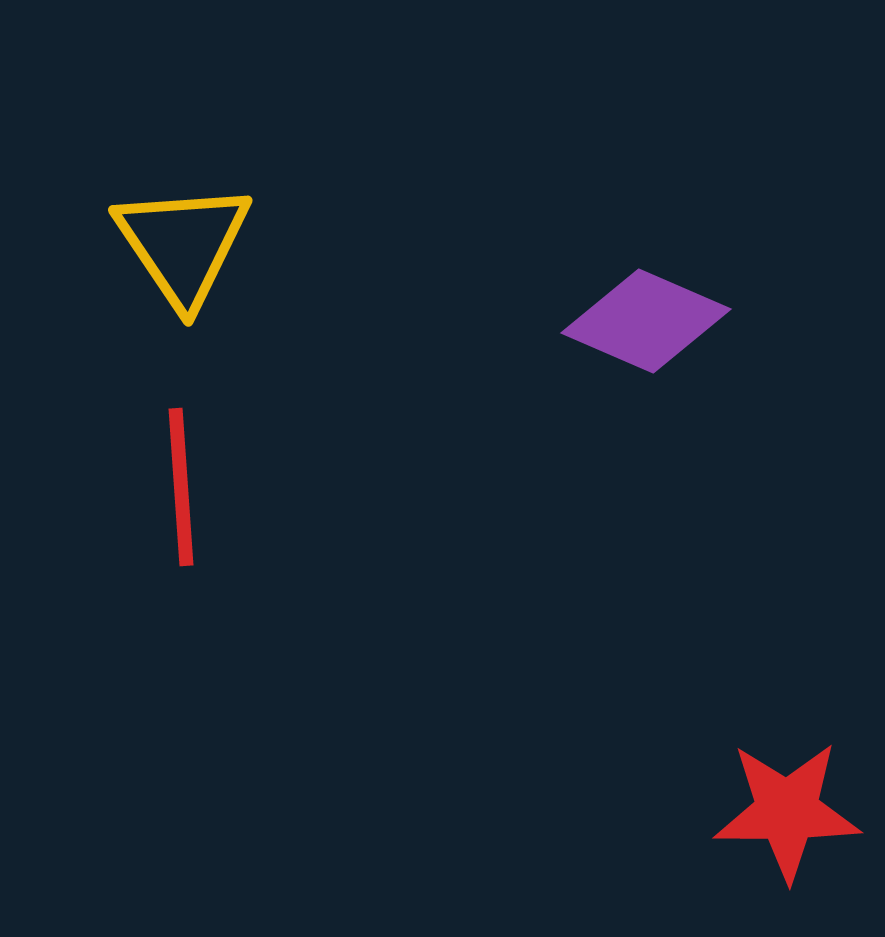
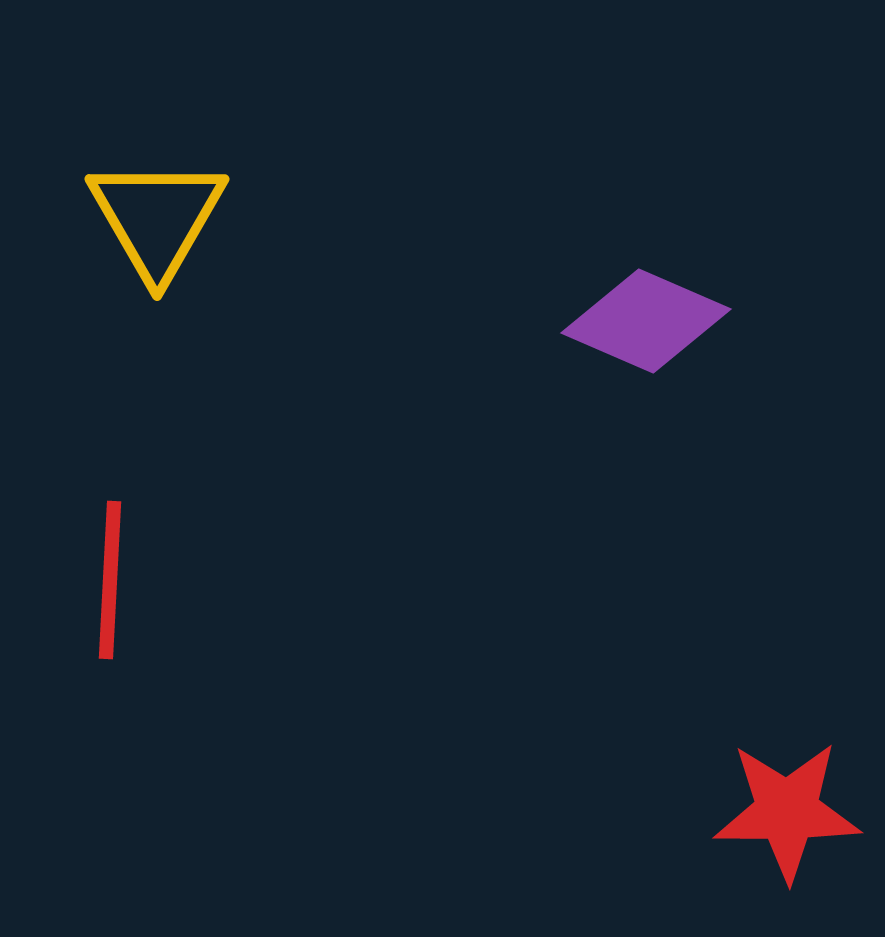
yellow triangle: moved 26 px left, 26 px up; rotated 4 degrees clockwise
red line: moved 71 px left, 93 px down; rotated 7 degrees clockwise
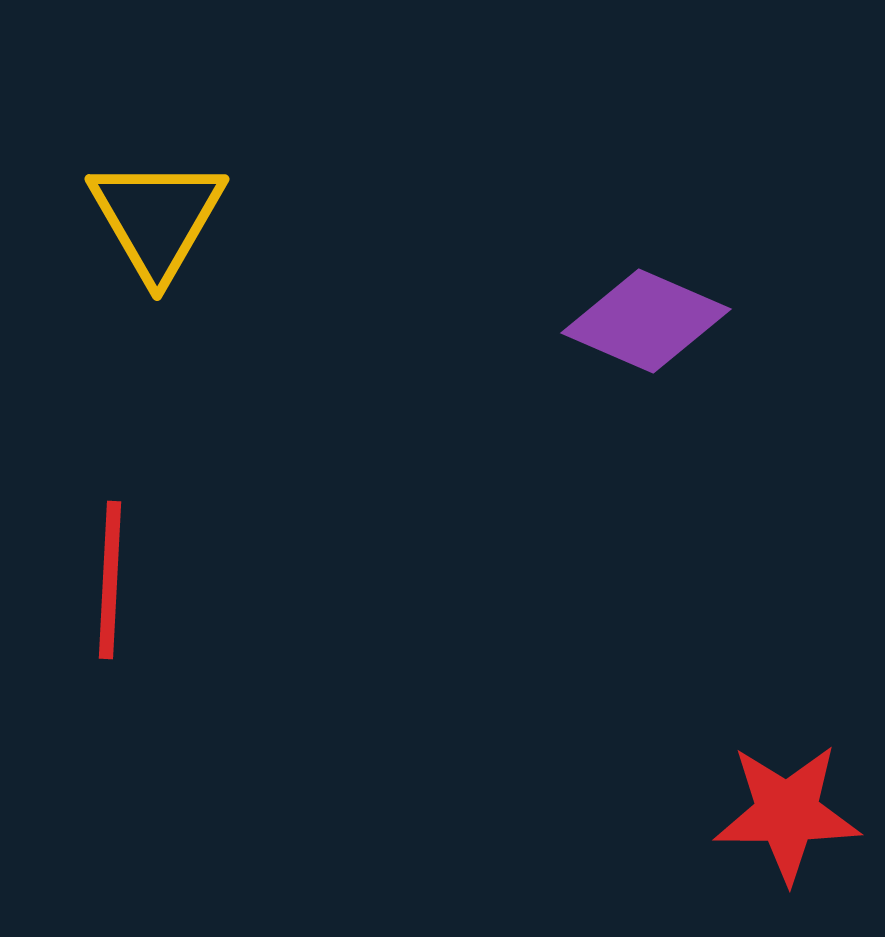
red star: moved 2 px down
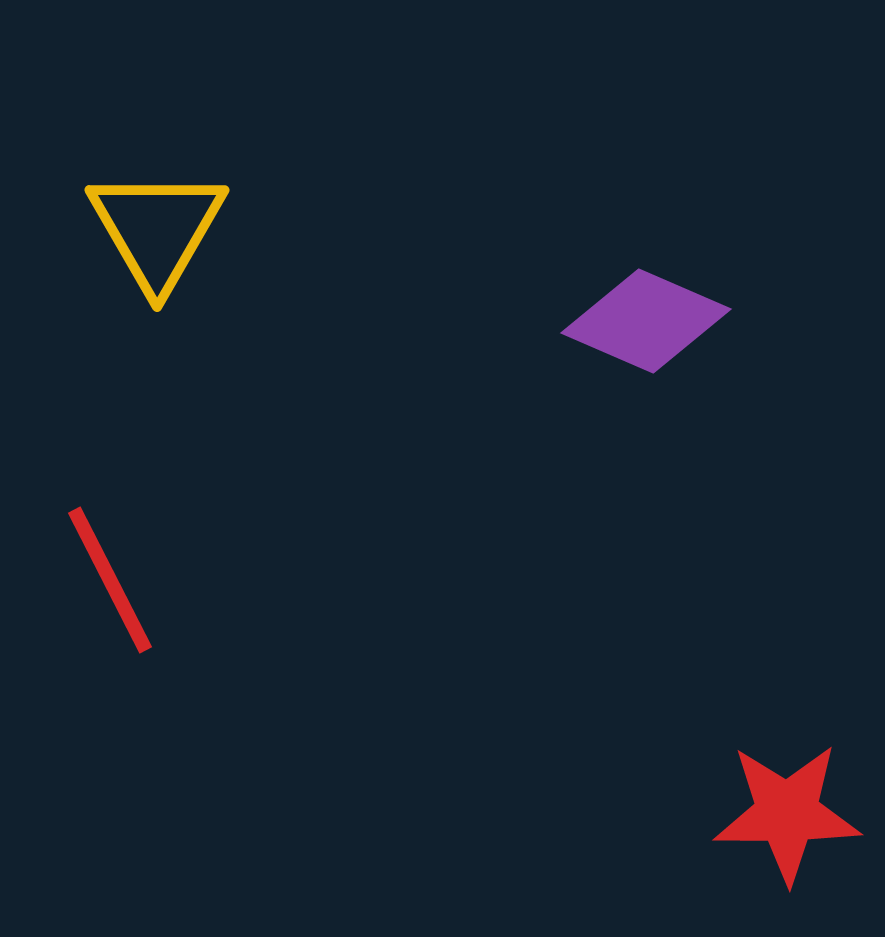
yellow triangle: moved 11 px down
red line: rotated 30 degrees counterclockwise
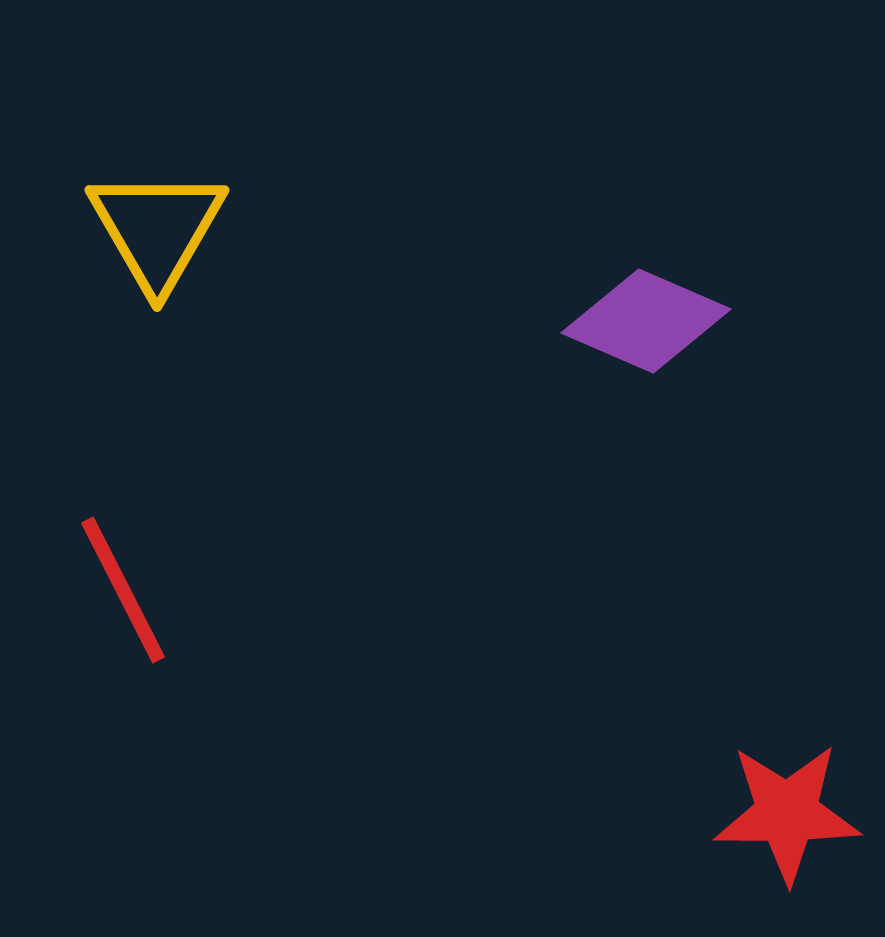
red line: moved 13 px right, 10 px down
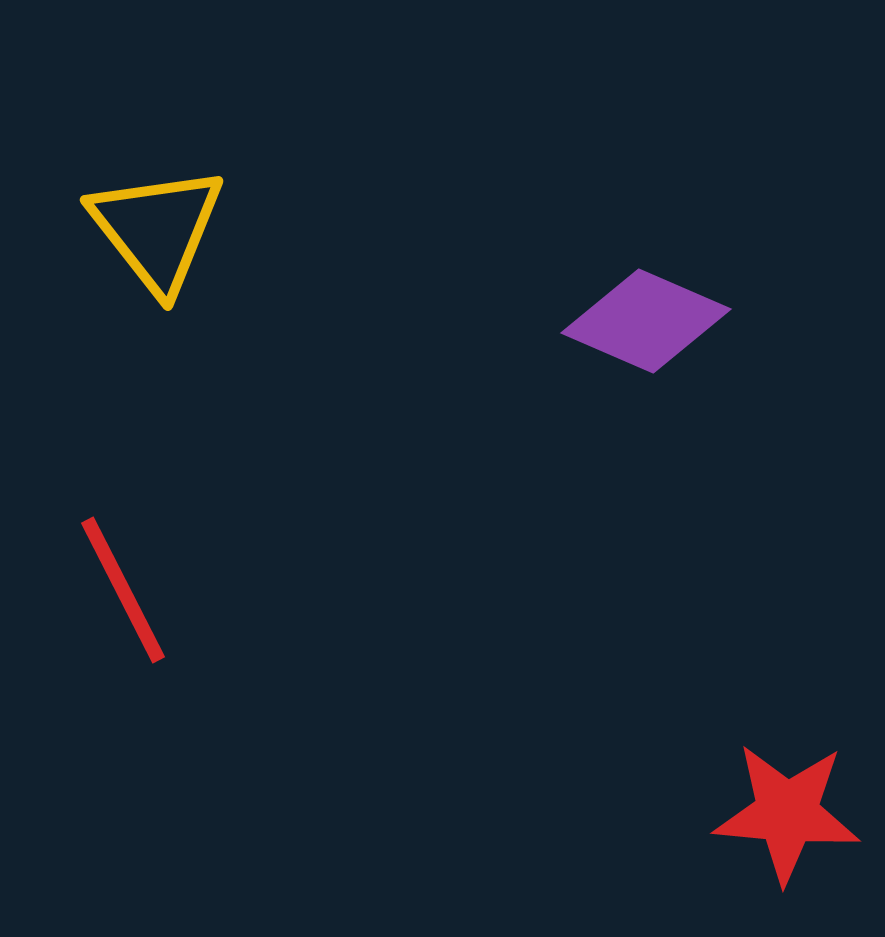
yellow triangle: rotated 8 degrees counterclockwise
red star: rotated 5 degrees clockwise
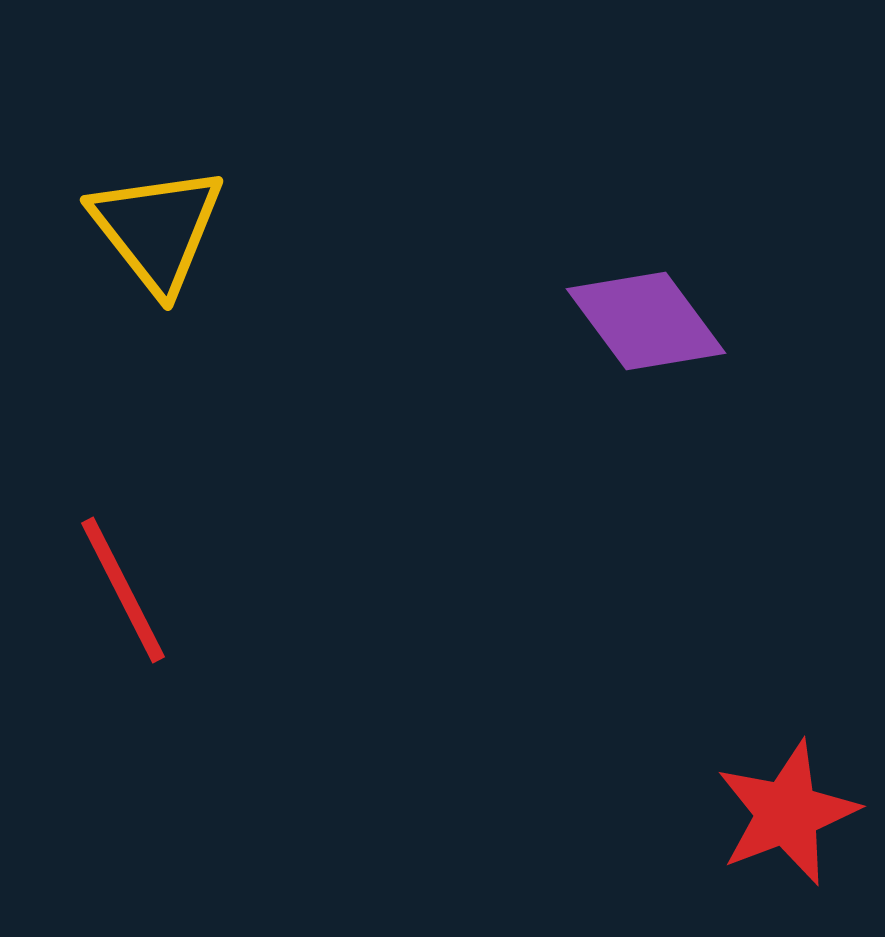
purple diamond: rotated 30 degrees clockwise
red star: rotated 26 degrees counterclockwise
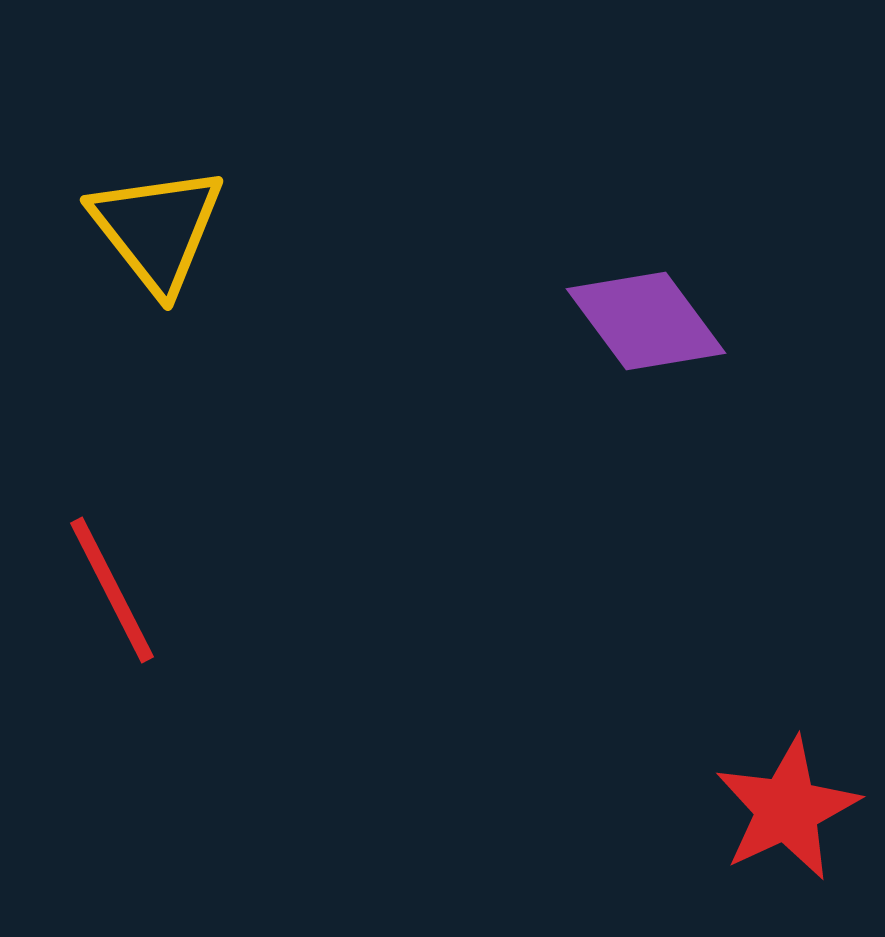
red line: moved 11 px left
red star: moved 4 px up; rotated 4 degrees counterclockwise
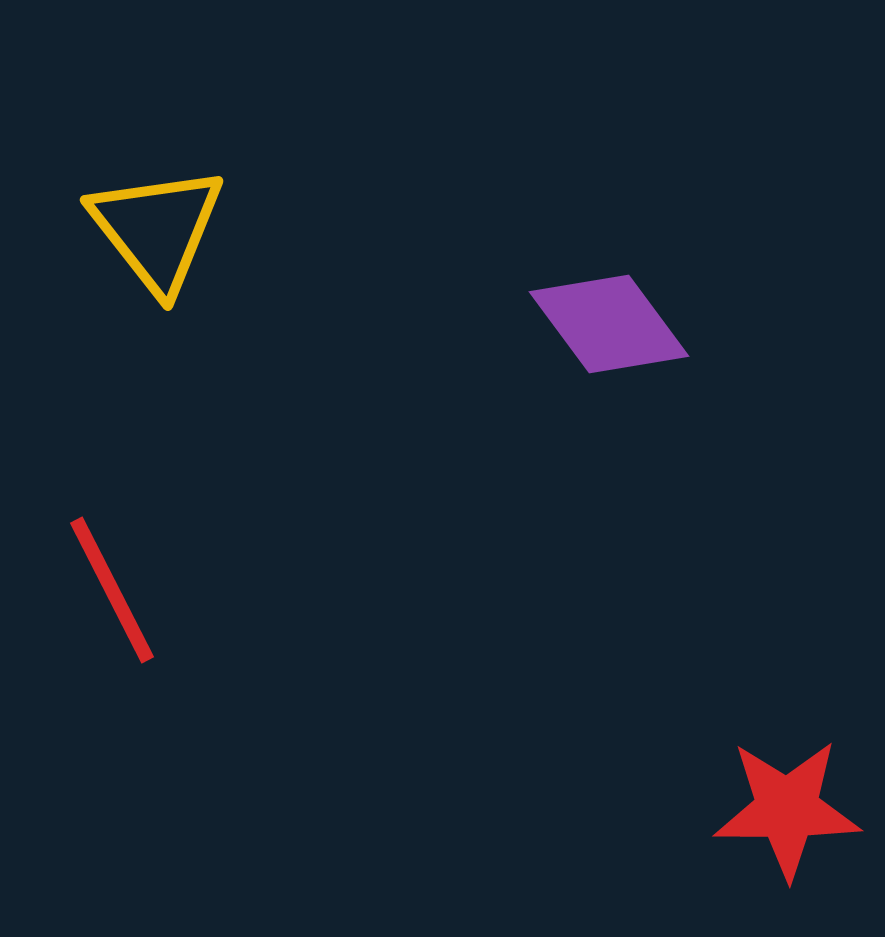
purple diamond: moved 37 px left, 3 px down
red star: rotated 25 degrees clockwise
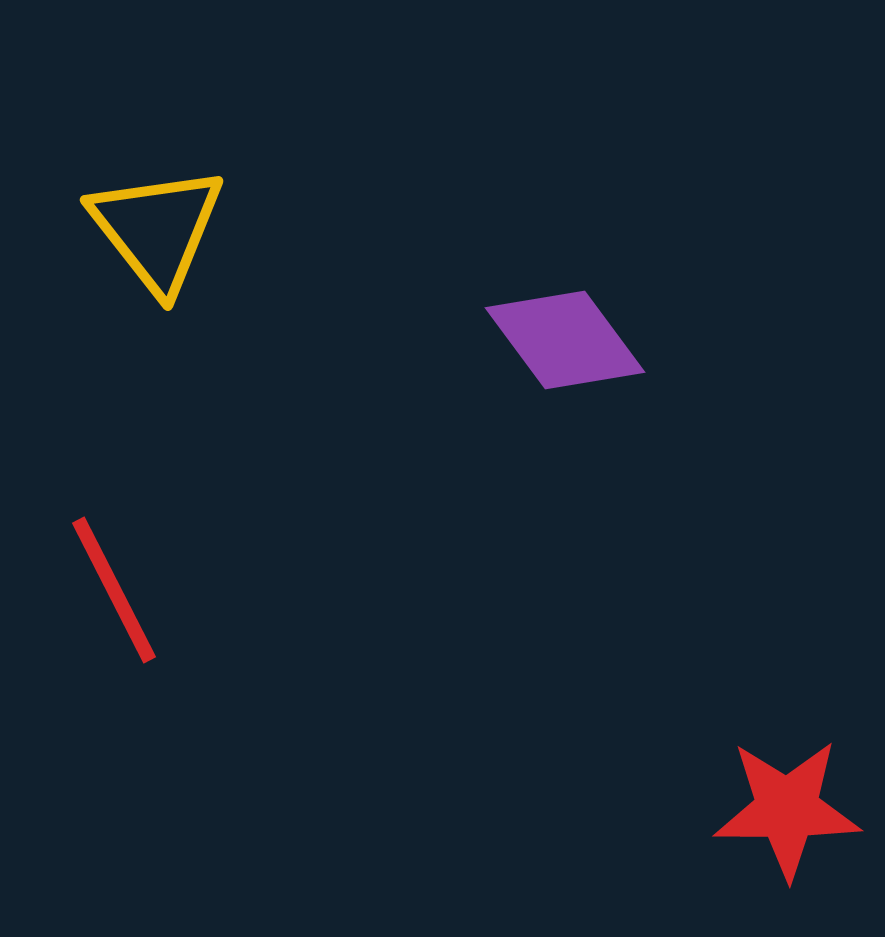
purple diamond: moved 44 px left, 16 px down
red line: moved 2 px right
